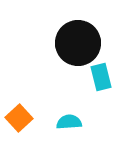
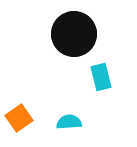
black circle: moved 4 px left, 9 px up
orange square: rotated 8 degrees clockwise
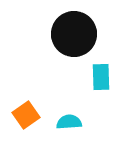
cyan rectangle: rotated 12 degrees clockwise
orange square: moved 7 px right, 3 px up
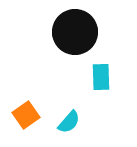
black circle: moved 1 px right, 2 px up
cyan semicircle: rotated 135 degrees clockwise
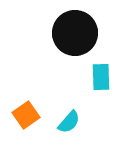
black circle: moved 1 px down
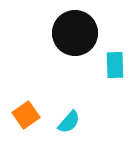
cyan rectangle: moved 14 px right, 12 px up
